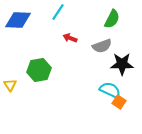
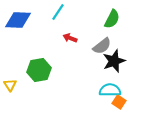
gray semicircle: rotated 18 degrees counterclockwise
black star: moved 8 px left, 3 px up; rotated 20 degrees counterclockwise
cyan semicircle: rotated 25 degrees counterclockwise
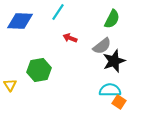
blue diamond: moved 2 px right, 1 px down
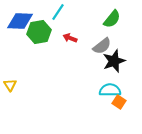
green semicircle: rotated 12 degrees clockwise
green hexagon: moved 38 px up
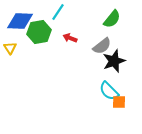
yellow triangle: moved 37 px up
cyan semicircle: moved 1 px left, 1 px down; rotated 135 degrees counterclockwise
orange square: rotated 32 degrees counterclockwise
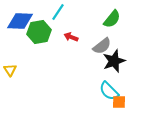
red arrow: moved 1 px right, 1 px up
yellow triangle: moved 22 px down
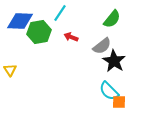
cyan line: moved 2 px right, 1 px down
black star: rotated 20 degrees counterclockwise
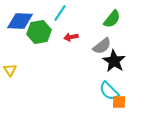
red arrow: rotated 32 degrees counterclockwise
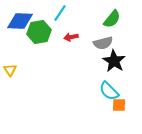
gray semicircle: moved 1 px right, 3 px up; rotated 24 degrees clockwise
orange square: moved 3 px down
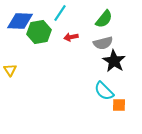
green semicircle: moved 8 px left
cyan semicircle: moved 5 px left
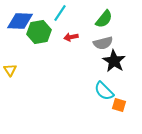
orange square: rotated 16 degrees clockwise
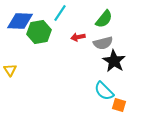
red arrow: moved 7 px right
